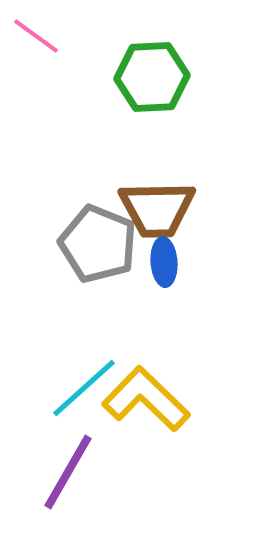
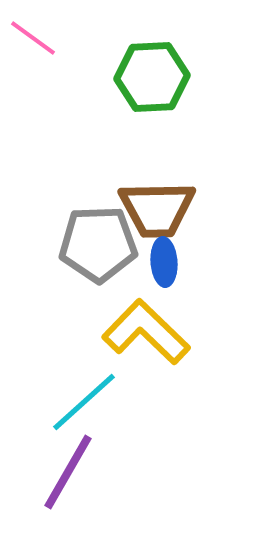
pink line: moved 3 px left, 2 px down
gray pentagon: rotated 24 degrees counterclockwise
cyan line: moved 14 px down
yellow L-shape: moved 67 px up
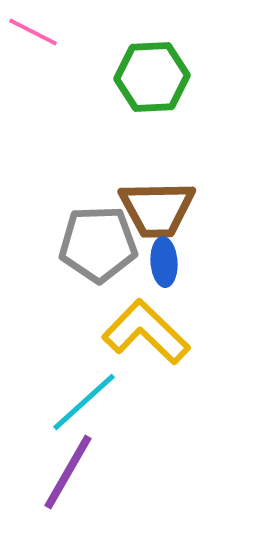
pink line: moved 6 px up; rotated 9 degrees counterclockwise
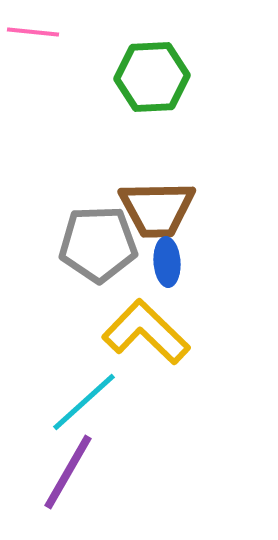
pink line: rotated 21 degrees counterclockwise
blue ellipse: moved 3 px right
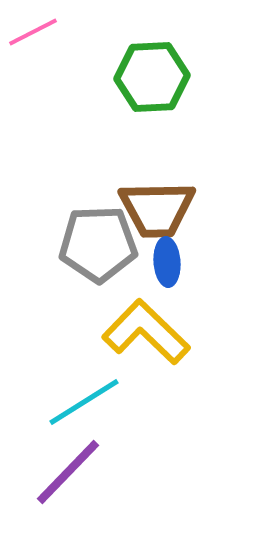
pink line: rotated 33 degrees counterclockwise
cyan line: rotated 10 degrees clockwise
purple line: rotated 14 degrees clockwise
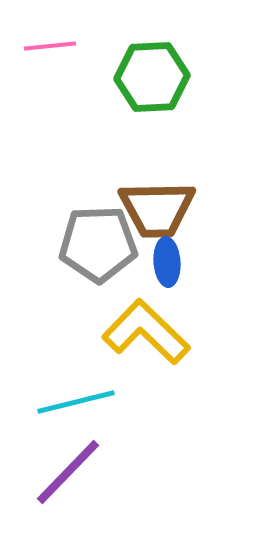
pink line: moved 17 px right, 14 px down; rotated 21 degrees clockwise
cyan line: moved 8 px left; rotated 18 degrees clockwise
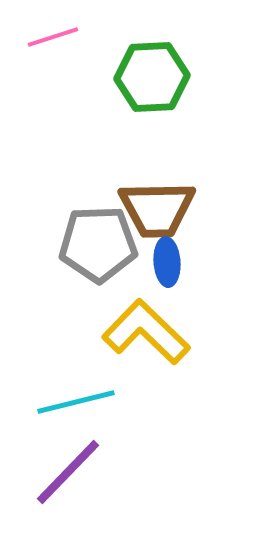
pink line: moved 3 px right, 9 px up; rotated 12 degrees counterclockwise
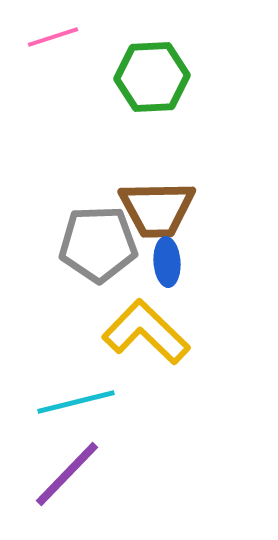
purple line: moved 1 px left, 2 px down
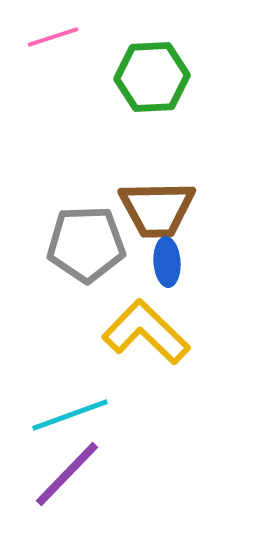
gray pentagon: moved 12 px left
cyan line: moved 6 px left, 13 px down; rotated 6 degrees counterclockwise
